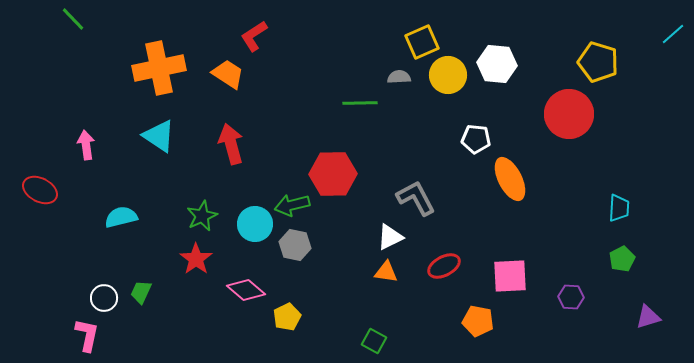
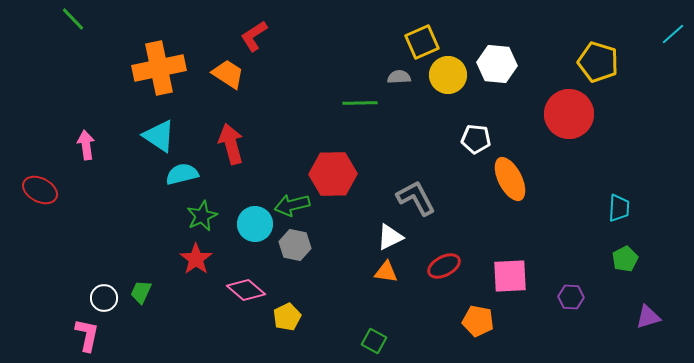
cyan semicircle at (121, 217): moved 61 px right, 43 px up
green pentagon at (622, 259): moved 3 px right
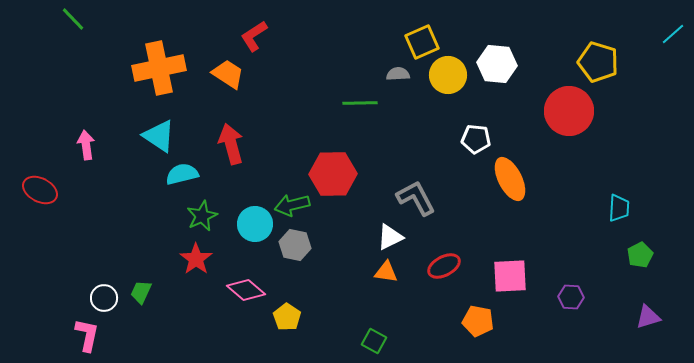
gray semicircle at (399, 77): moved 1 px left, 3 px up
red circle at (569, 114): moved 3 px up
green pentagon at (625, 259): moved 15 px right, 4 px up
yellow pentagon at (287, 317): rotated 12 degrees counterclockwise
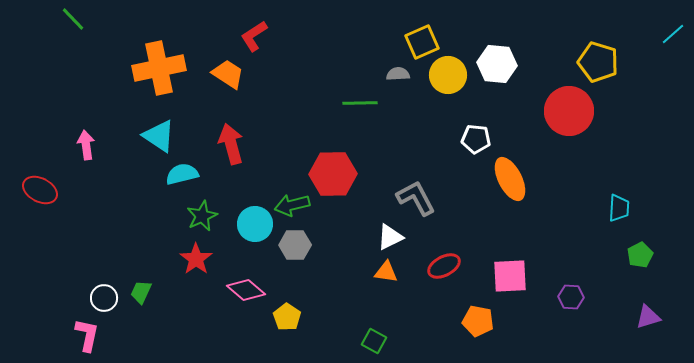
gray hexagon at (295, 245): rotated 12 degrees counterclockwise
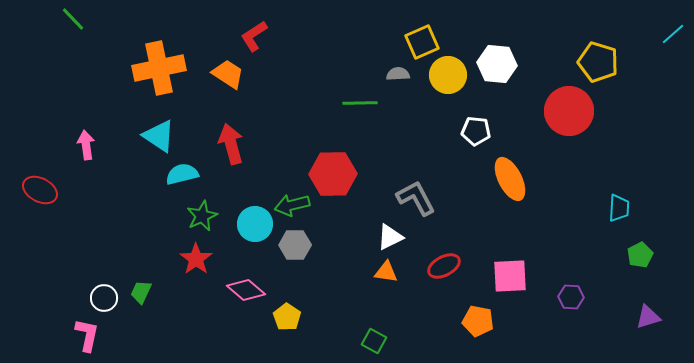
white pentagon at (476, 139): moved 8 px up
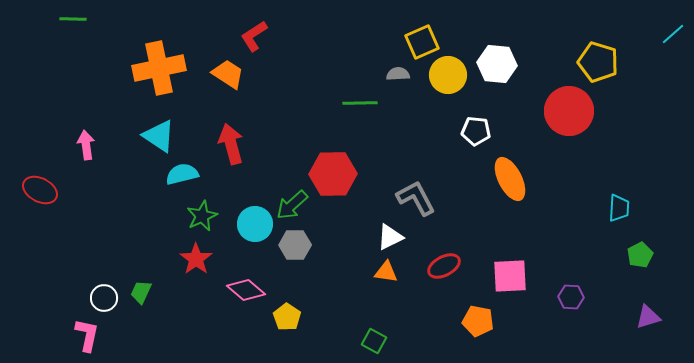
green line at (73, 19): rotated 44 degrees counterclockwise
green arrow at (292, 205): rotated 28 degrees counterclockwise
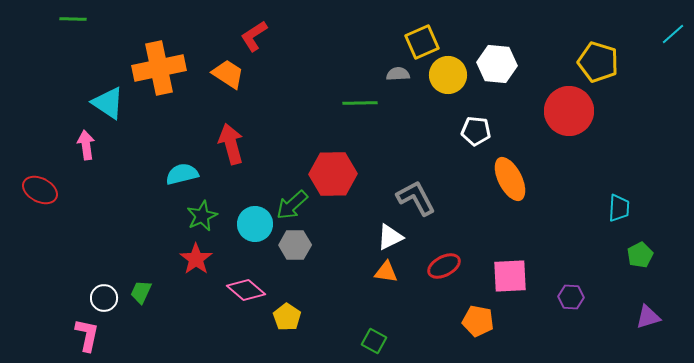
cyan triangle at (159, 136): moved 51 px left, 33 px up
